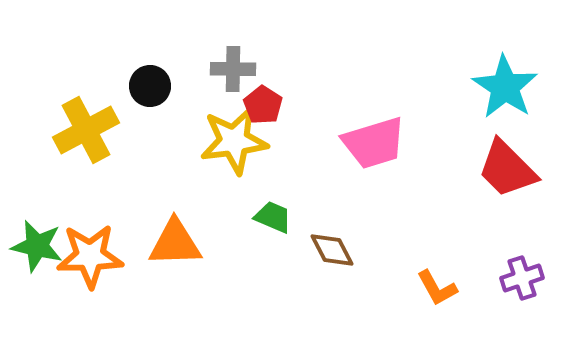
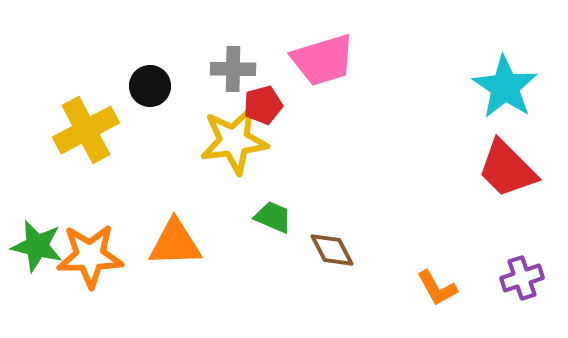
red pentagon: rotated 24 degrees clockwise
pink trapezoid: moved 51 px left, 83 px up
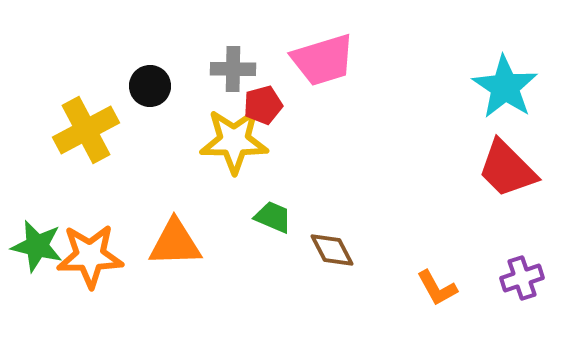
yellow star: rotated 8 degrees clockwise
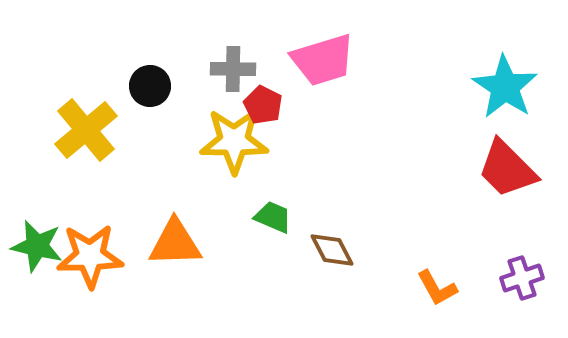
red pentagon: rotated 30 degrees counterclockwise
yellow cross: rotated 12 degrees counterclockwise
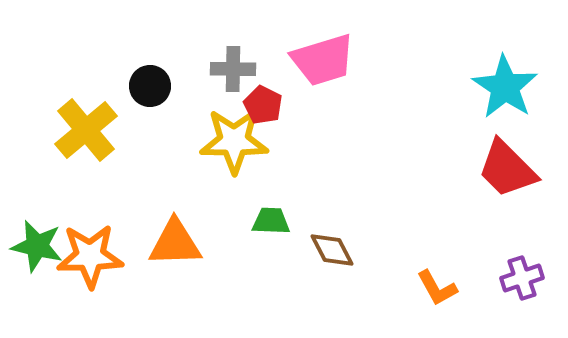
green trapezoid: moved 2 px left, 4 px down; rotated 21 degrees counterclockwise
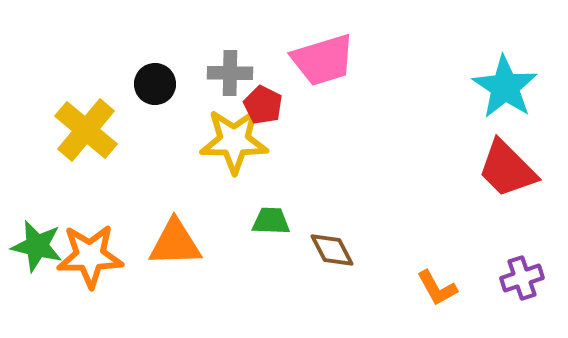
gray cross: moved 3 px left, 4 px down
black circle: moved 5 px right, 2 px up
yellow cross: rotated 10 degrees counterclockwise
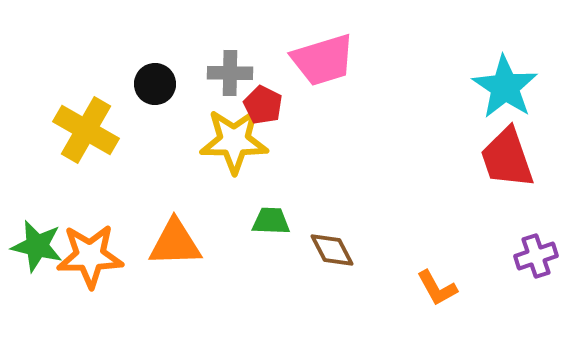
yellow cross: rotated 10 degrees counterclockwise
red trapezoid: moved 11 px up; rotated 26 degrees clockwise
purple cross: moved 14 px right, 22 px up
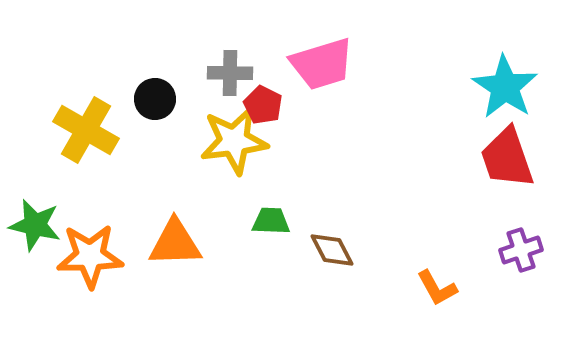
pink trapezoid: moved 1 px left, 4 px down
black circle: moved 15 px down
yellow star: rotated 8 degrees counterclockwise
green star: moved 2 px left, 21 px up
purple cross: moved 15 px left, 6 px up
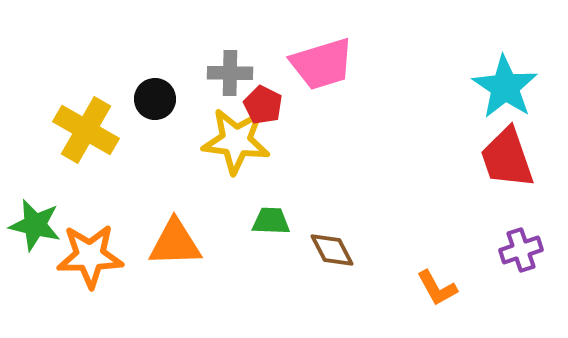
yellow star: moved 2 px right; rotated 14 degrees clockwise
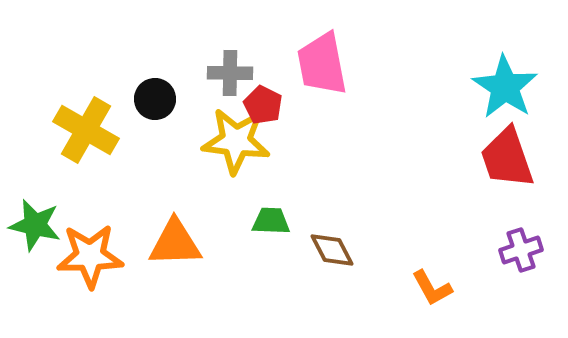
pink trapezoid: rotated 96 degrees clockwise
orange L-shape: moved 5 px left
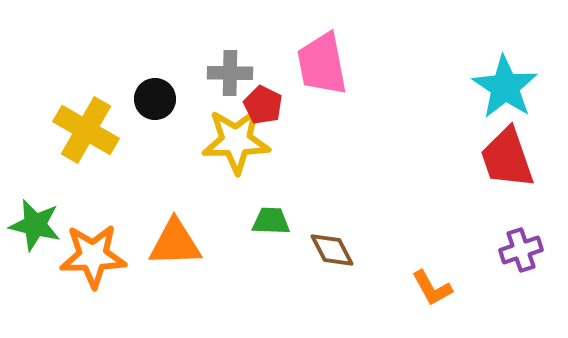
yellow star: rotated 8 degrees counterclockwise
orange star: moved 3 px right
